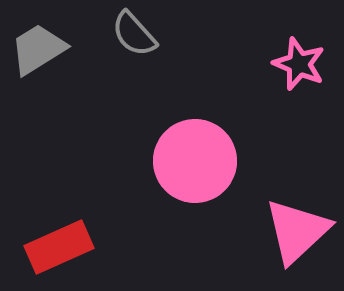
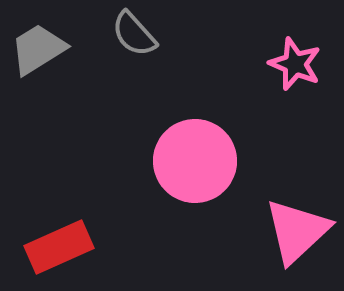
pink star: moved 4 px left
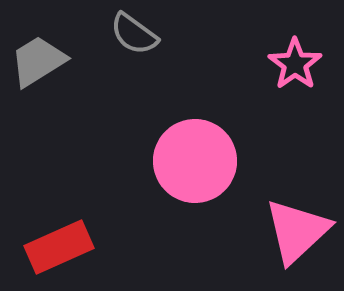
gray semicircle: rotated 12 degrees counterclockwise
gray trapezoid: moved 12 px down
pink star: rotated 14 degrees clockwise
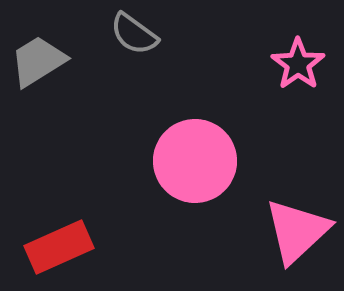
pink star: moved 3 px right
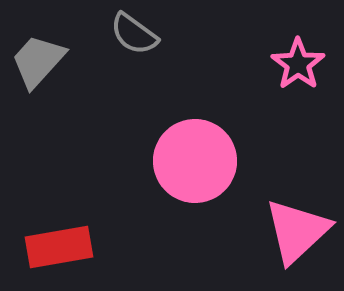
gray trapezoid: rotated 16 degrees counterclockwise
red rectangle: rotated 14 degrees clockwise
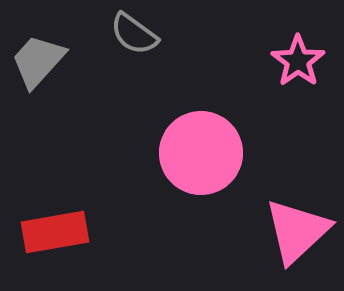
pink star: moved 3 px up
pink circle: moved 6 px right, 8 px up
red rectangle: moved 4 px left, 15 px up
